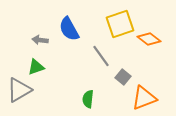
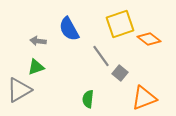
gray arrow: moved 2 px left, 1 px down
gray square: moved 3 px left, 4 px up
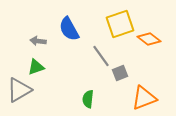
gray square: rotated 28 degrees clockwise
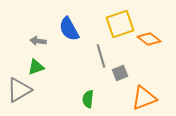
gray line: rotated 20 degrees clockwise
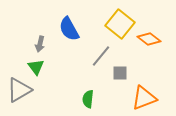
yellow square: rotated 32 degrees counterclockwise
gray arrow: moved 2 px right, 3 px down; rotated 84 degrees counterclockwise
gray line: rotated 55 degrees clockwise
green triangle: rotated 48 degrees counterclockwise
gray square: rotated 21 degrees clockwise
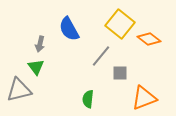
gray triangle: rotated 16 degrees clockwise
